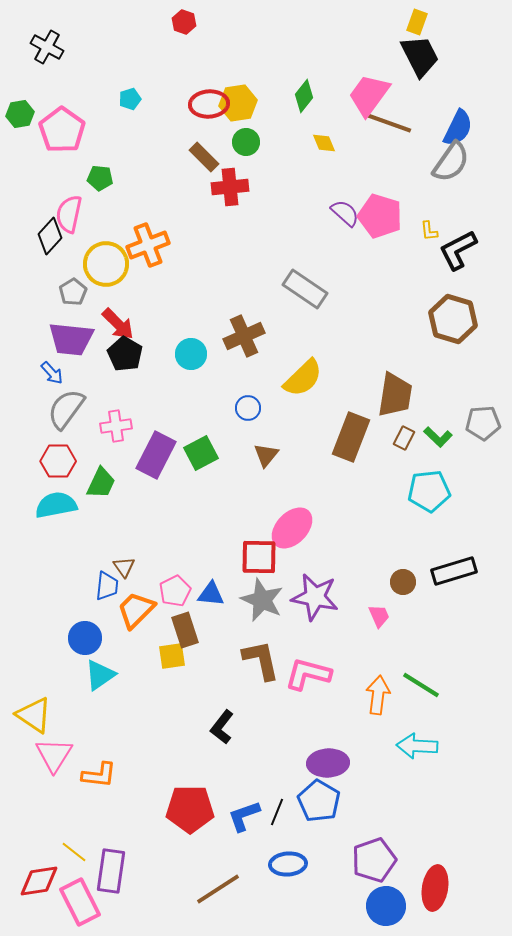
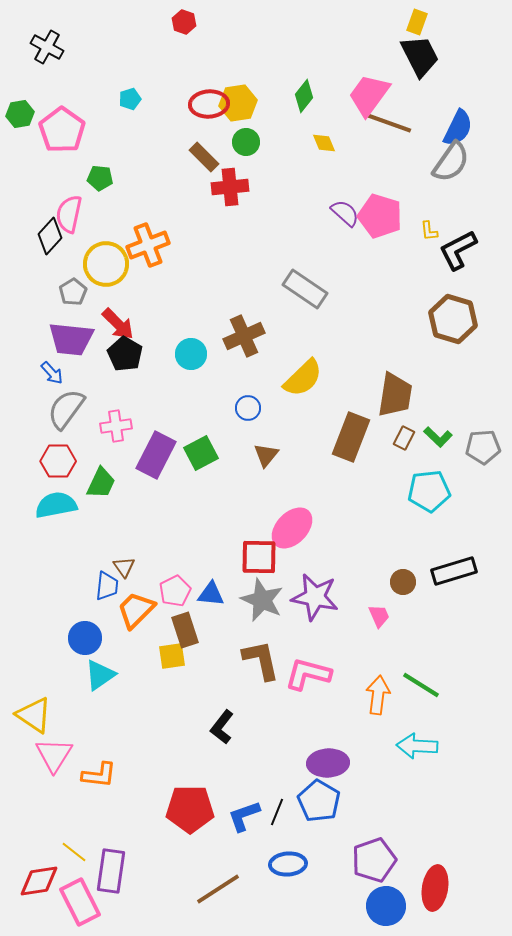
gray pentagon at (483, 423): moved 24 px down
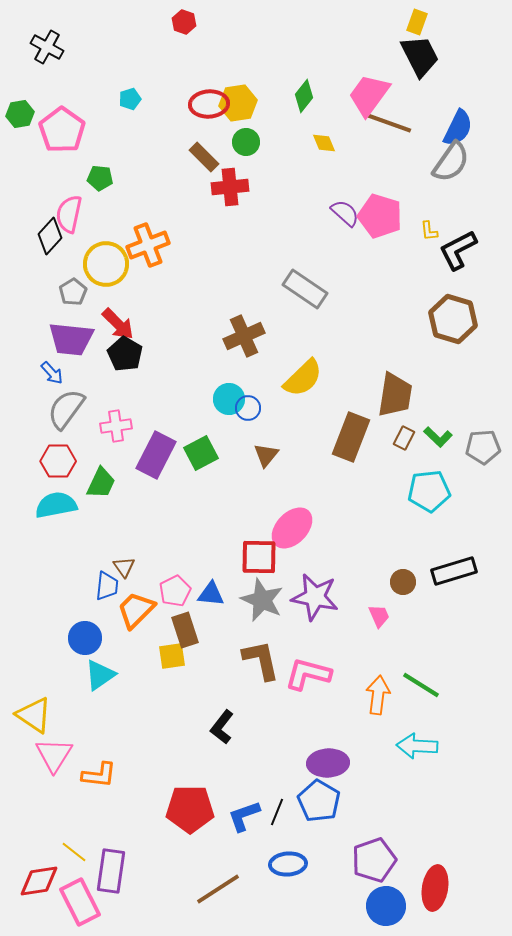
cyan circle at (191, 354): moved 38 px right, 45 px down
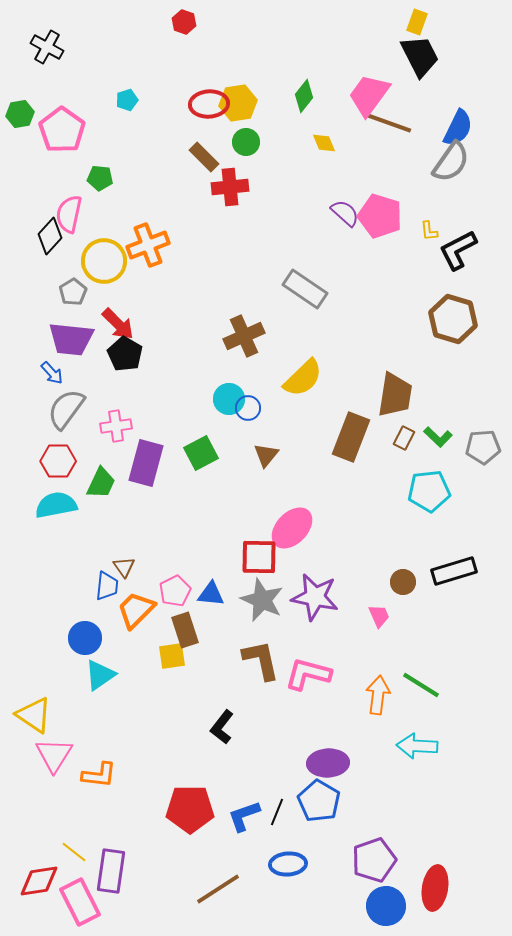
cyan pentagon at (130, 99): moved 3 px left, 1 px down
yellow circle at (106, 264): moved 2 px left, 3 px up
purple rectangle at (156, 455): moved 10 px left, 8 px down; rotated 12 degrees counterclockwise
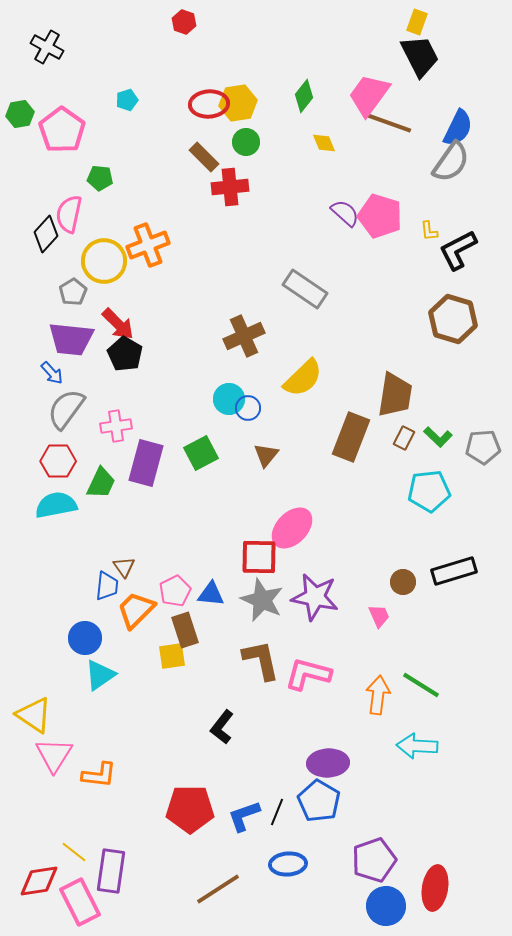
black diamond at (50, 236): moved 4 px left, 2 px up
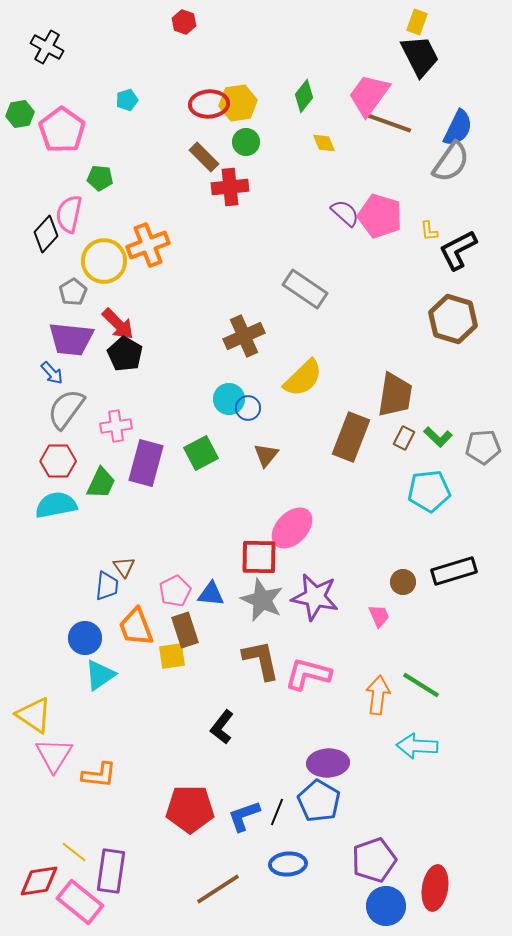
orange trapezoid at (136, 610): moved 17 px down; rotated 66 degrees counterclockwise
pink rectangle at (80, 902): rotated 24 degrees counterclockwise
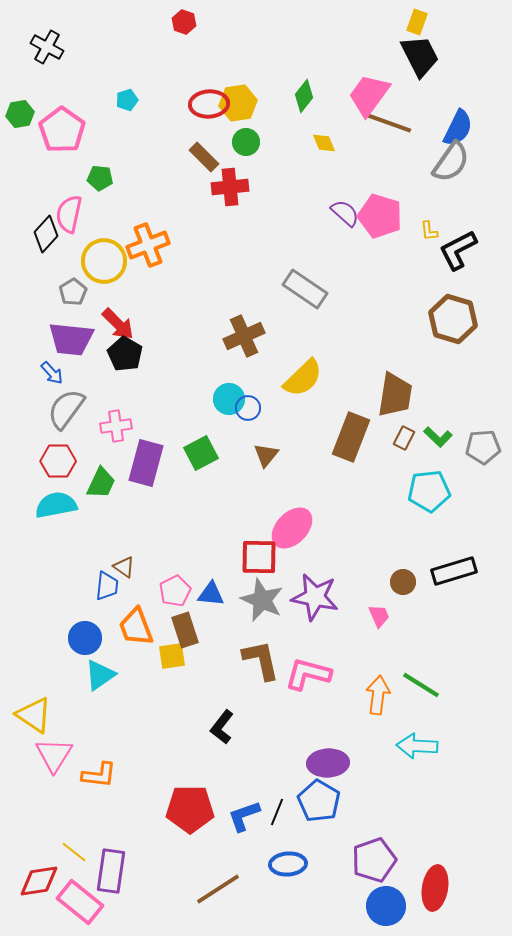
brown triangle at (124, 567): rotated 20 degrees counterclockwise
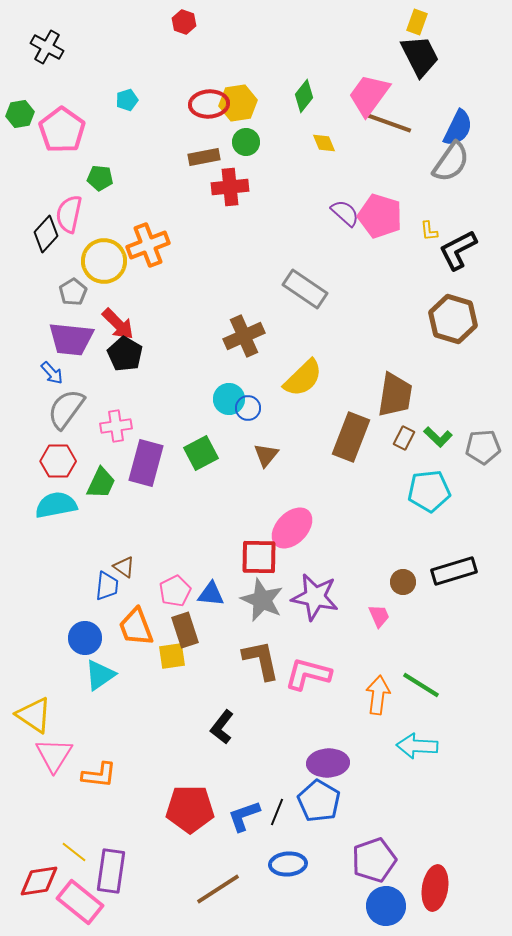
brown rectangle at (204, 157): rotated 56 degrees counterclockwise
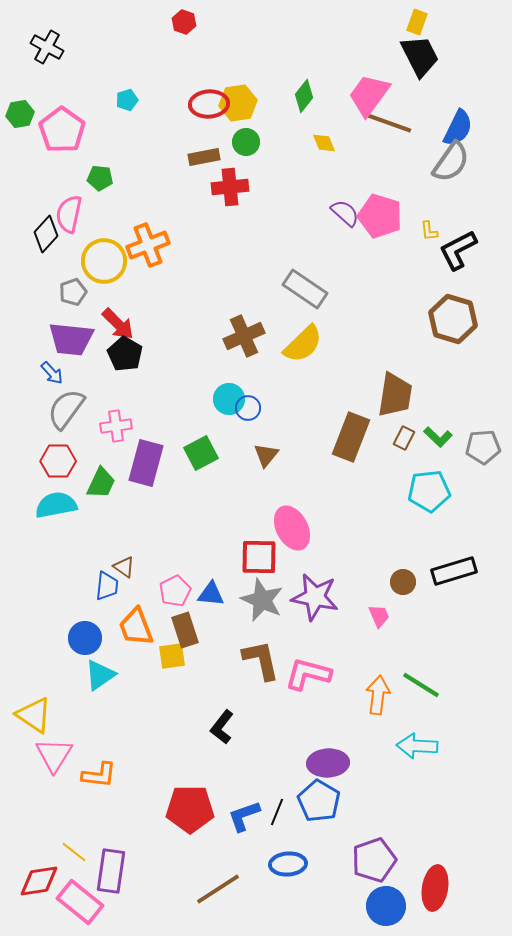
gray pentagon at (73, 292): rotated 12 degrees clockwise
yellow semicircle at (303, 378): moved 34 px up
pink ellipse at (292, 528): rotated 72 degrees counterclockwise
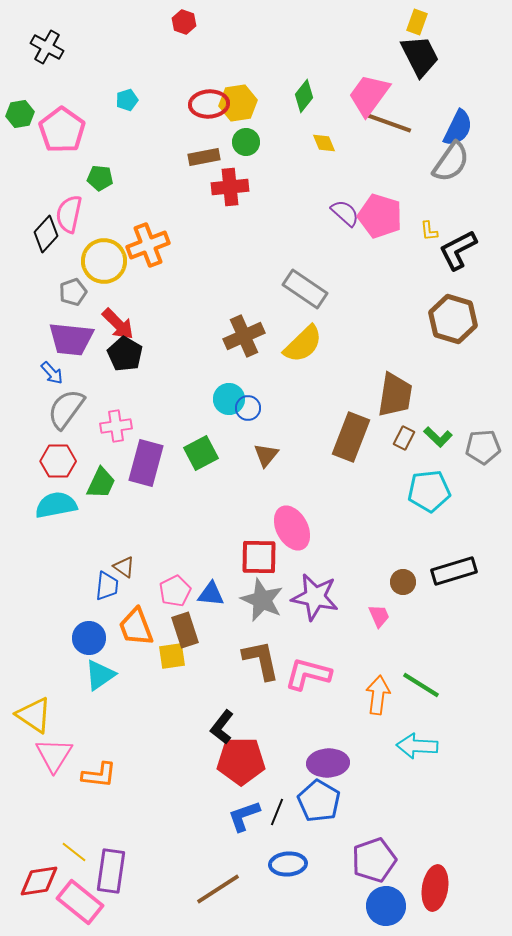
blue circle at (85, 638): moved 4 px right
red pentagon at (190, 809): moved 51 px right, 48 px up
